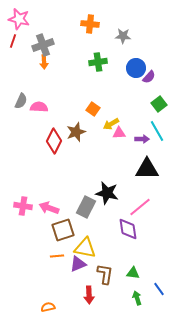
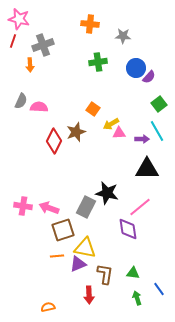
orange arrow: moved 14 px left, 3 px down
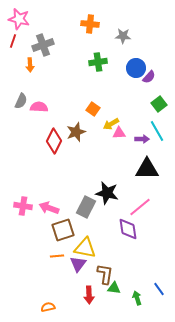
purple triangle: rotated 30 degrees counterclockwise
green triangle: moved 19 px left, 15 px down
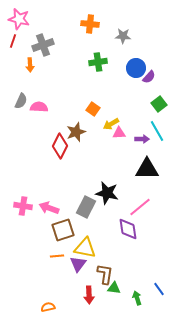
red diamond: moved 6 px right, 5 px down
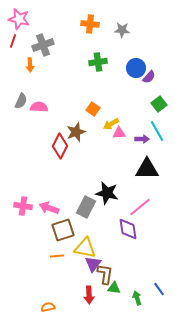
gray star: moved 1 px left, 6 px up
purple triangle: moved 15 px right
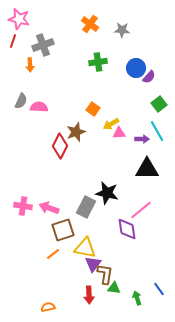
orange cross: rotated 30 degrees clockwise
pink line: moved 1 px right, 3 px down
purple diamond: moved 1 px left
orange line: moved 4 px left, 2 px up; rotated 32 degrees counterclockwise
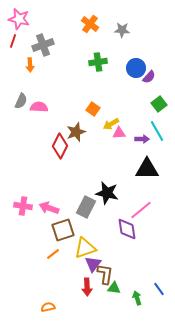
yellow triangle: rotated 30 degrees counterclockwise
red arrow: moved 2 px left, 8 px up
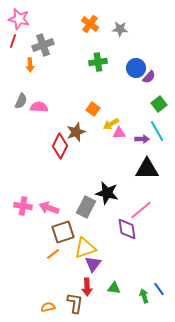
gray star: moved 2 px left, 1 px up
brown square: moved 2 px down
brown L-shape: moved 30 px left, 29 px down
green arrow: moved 7 px right, 2 px up
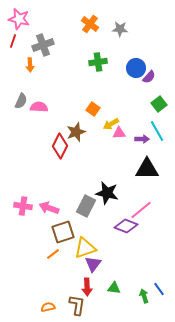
gray rectangle: moved 1 px up
purple diamond: moved 1 px left, 3 px up; rotated 60 degrees counterclockwise
brown L-shape: moved 2 px right, 2 px down
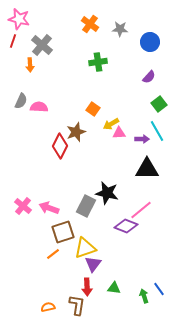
gray cross: moved 1 px left; rotated 30 degrees counterclockwise
blue circle: moved 14 px right, 26 px up
pink cross: rotated 30 degrees clockwise
